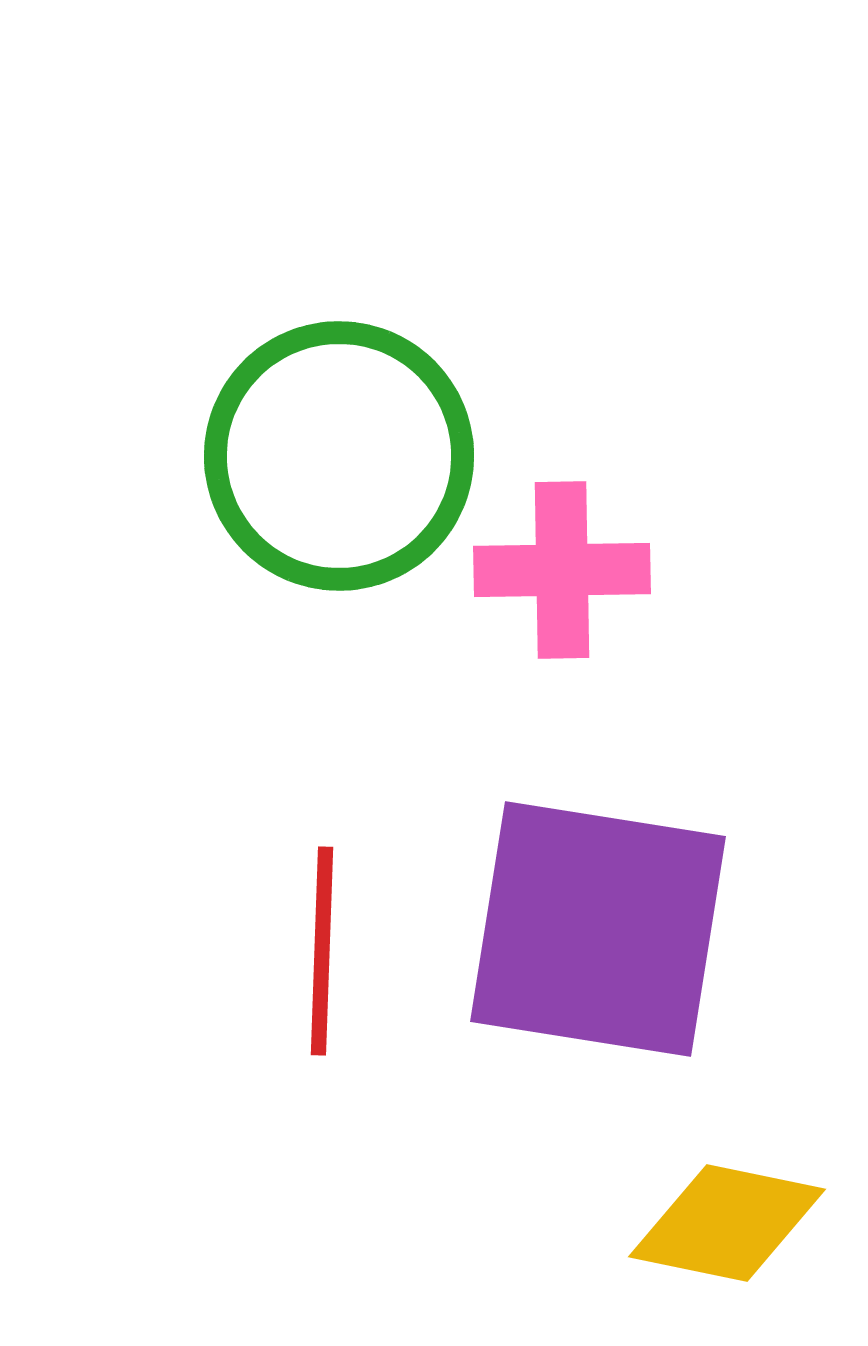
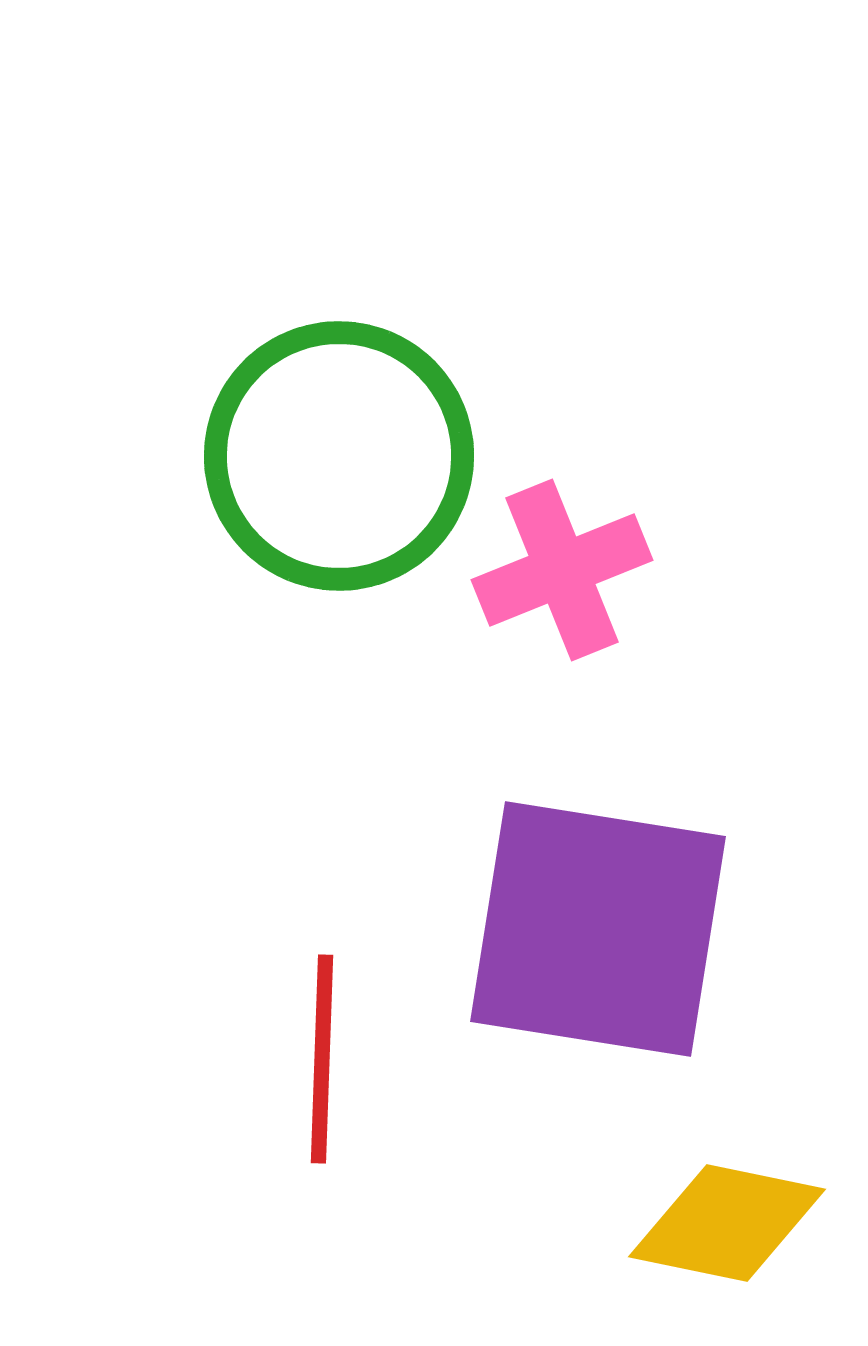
pink cross: rotated 21 degrees counterclockwise
red line: moved 108 px down
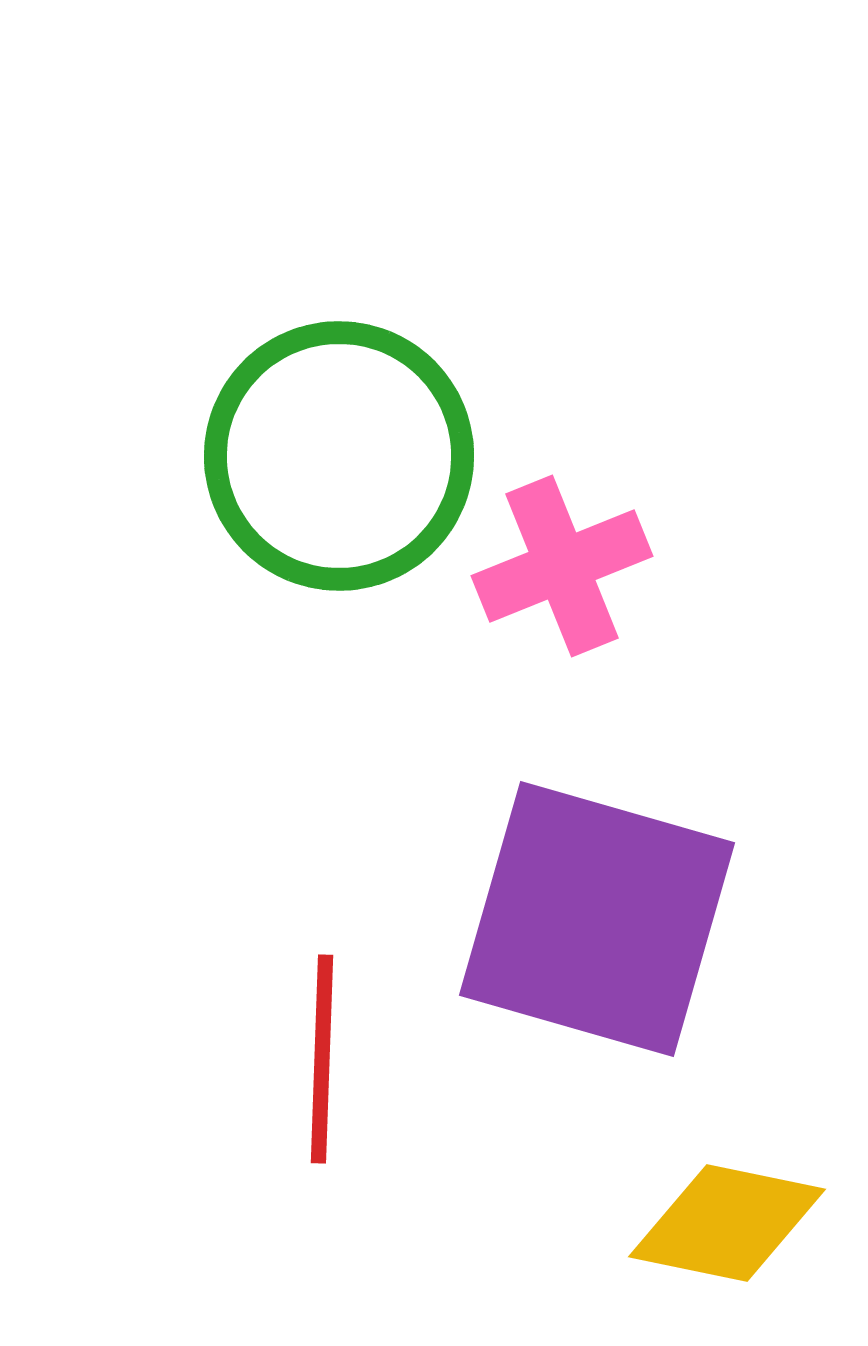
pink cross: moved 4 px up
purple square: moved 1 px left, 10 px up; rotated 7 degrees clockwise
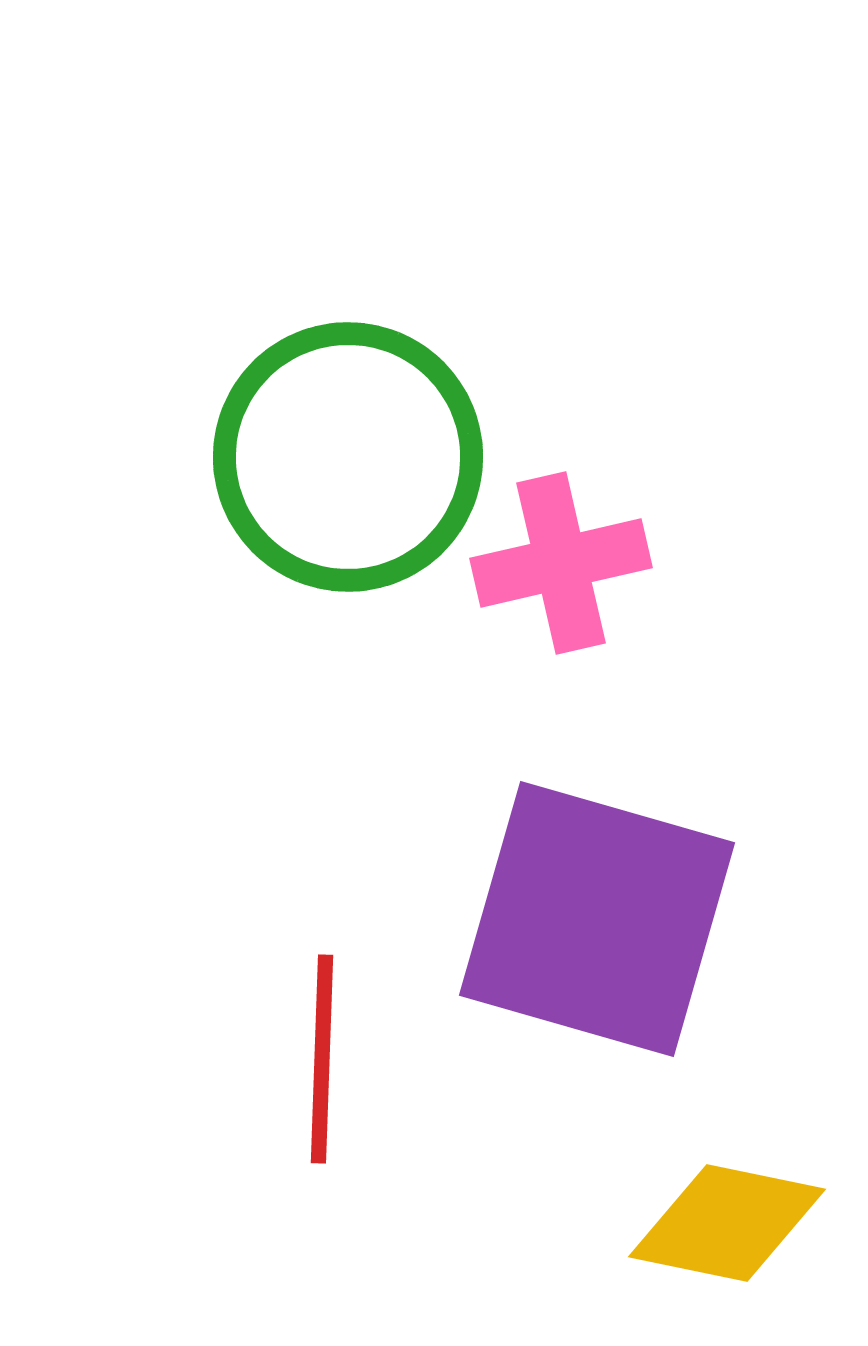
green circle: moved 9 px right, 1 px down
pink cross: moved 1 px left, 3 px up; rotated 9 degrees clockwise
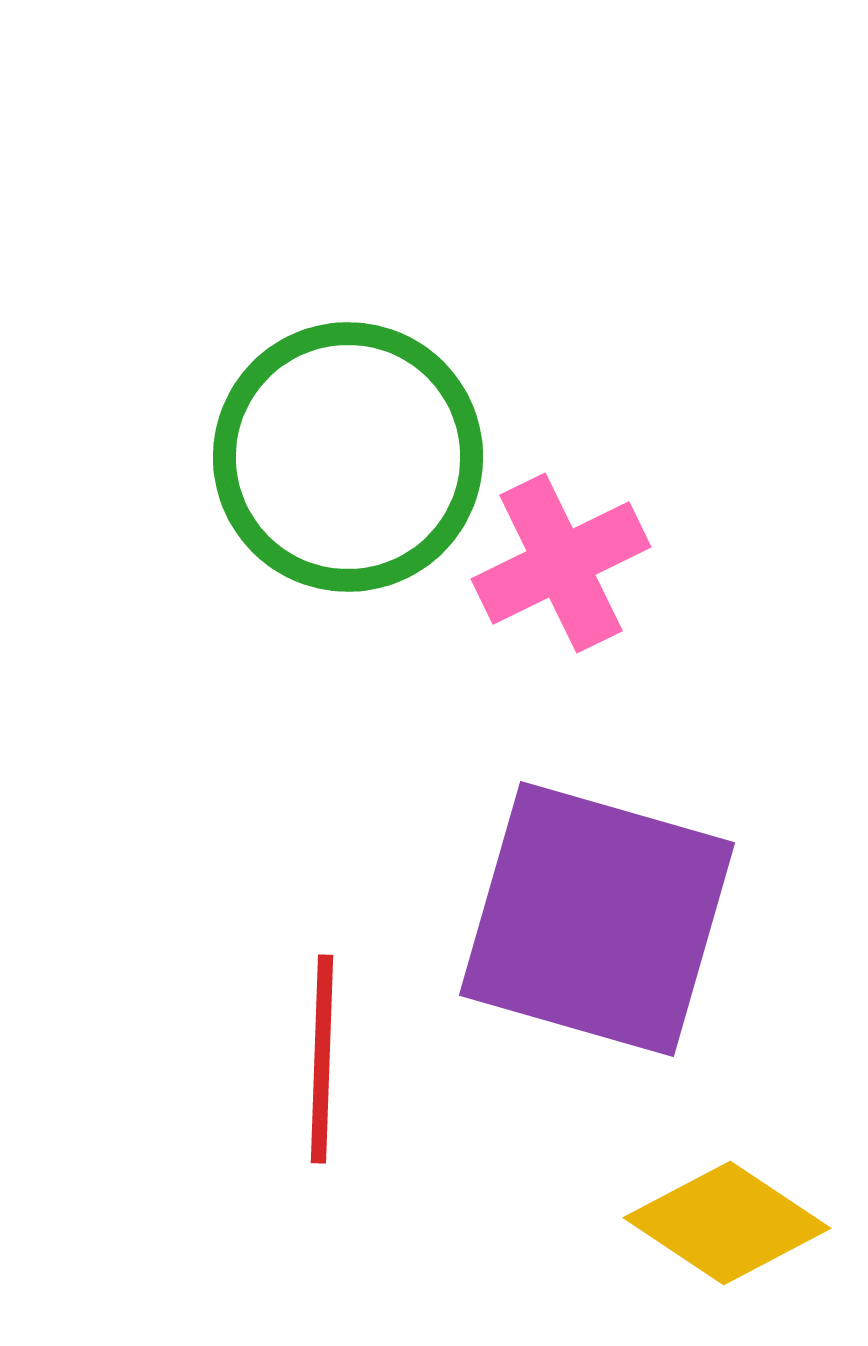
pink cross: rotated 13 degrees counterclockwise
yellow diamond: rotated 22 degrees clockwise
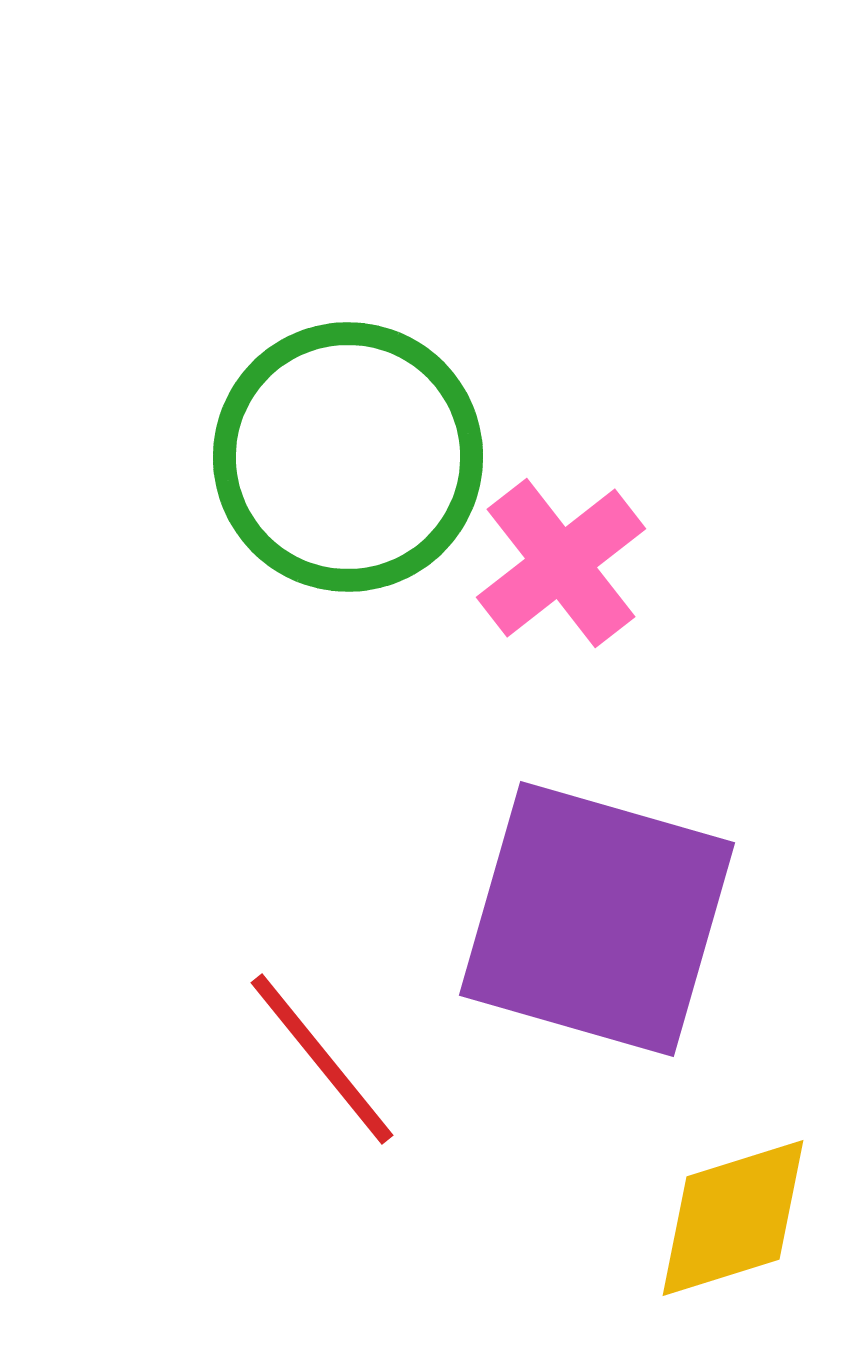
pink cross: rotated 12 degrees counterclockwise
red line: rotated 41 degrees counterclockwise
yellow diamond: moved 6 px right, 5 px up; rotated 51 degrees counterclockwise
